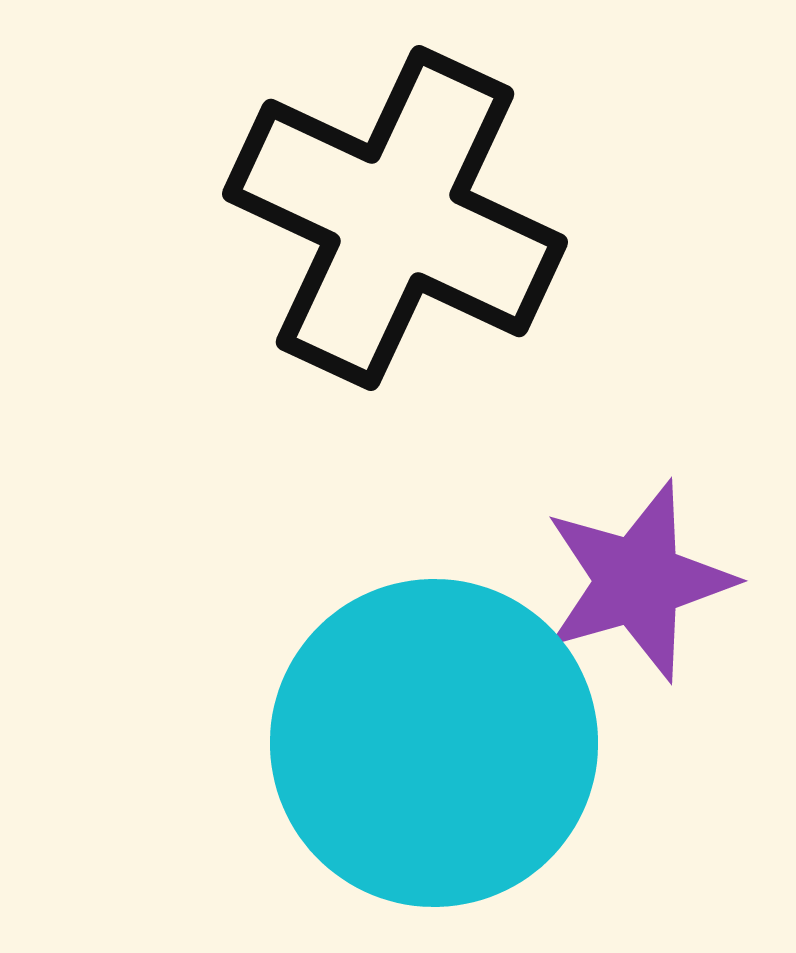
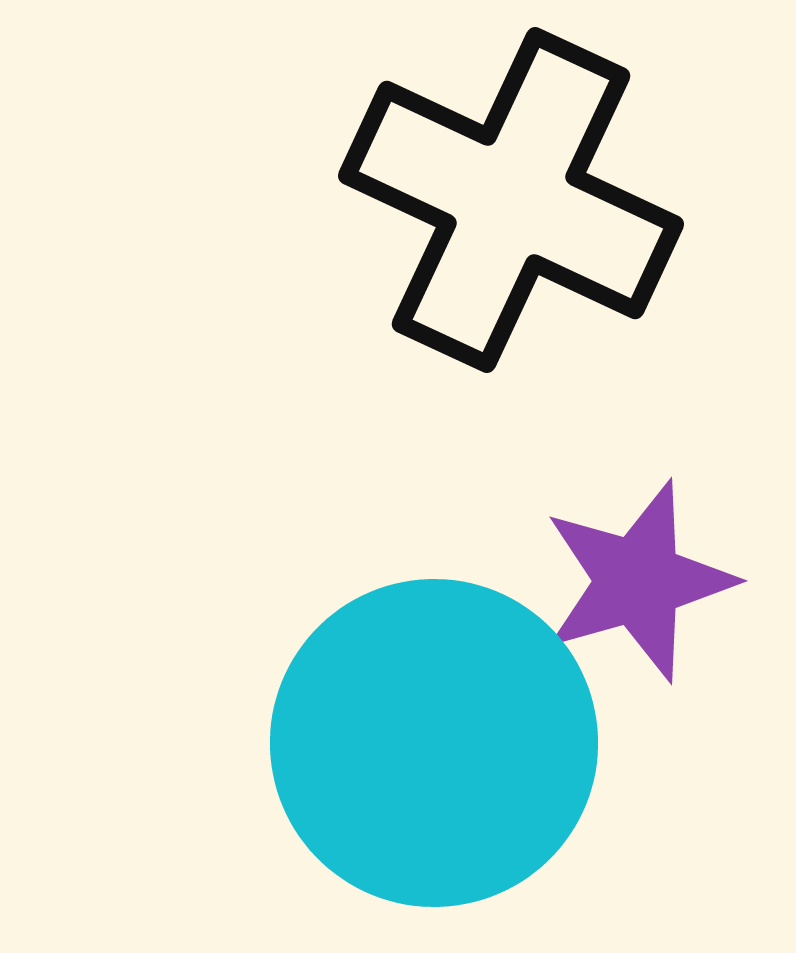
black cross: moved 116 px right, 18 px up
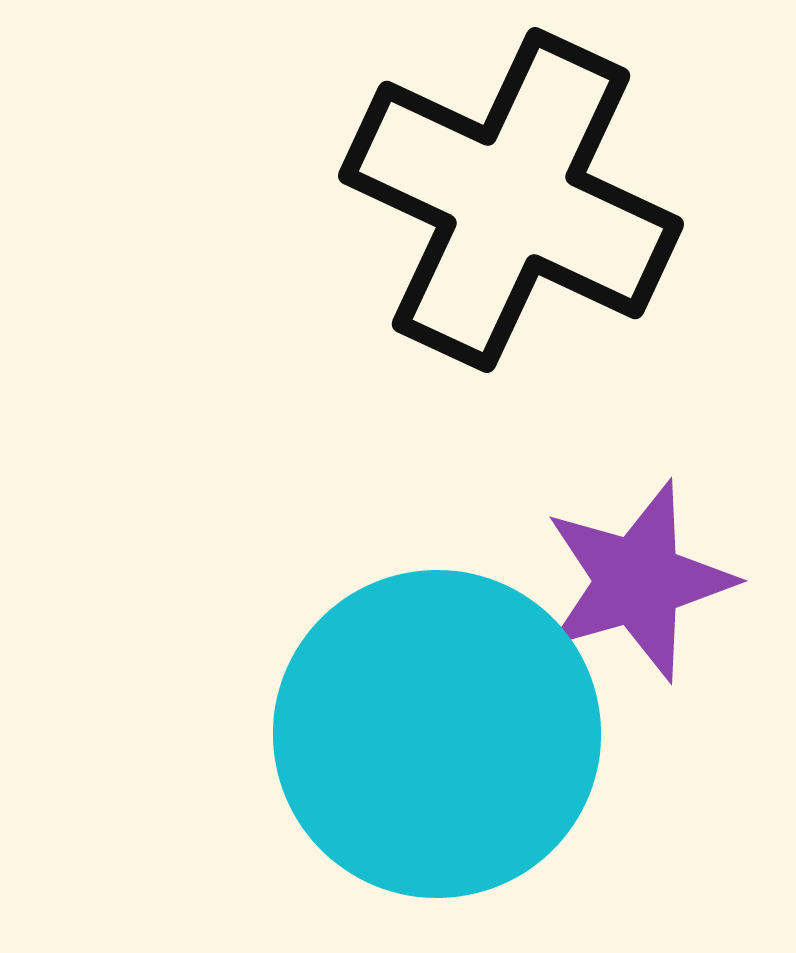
cyan circle: moved 3 px right, 9 px up
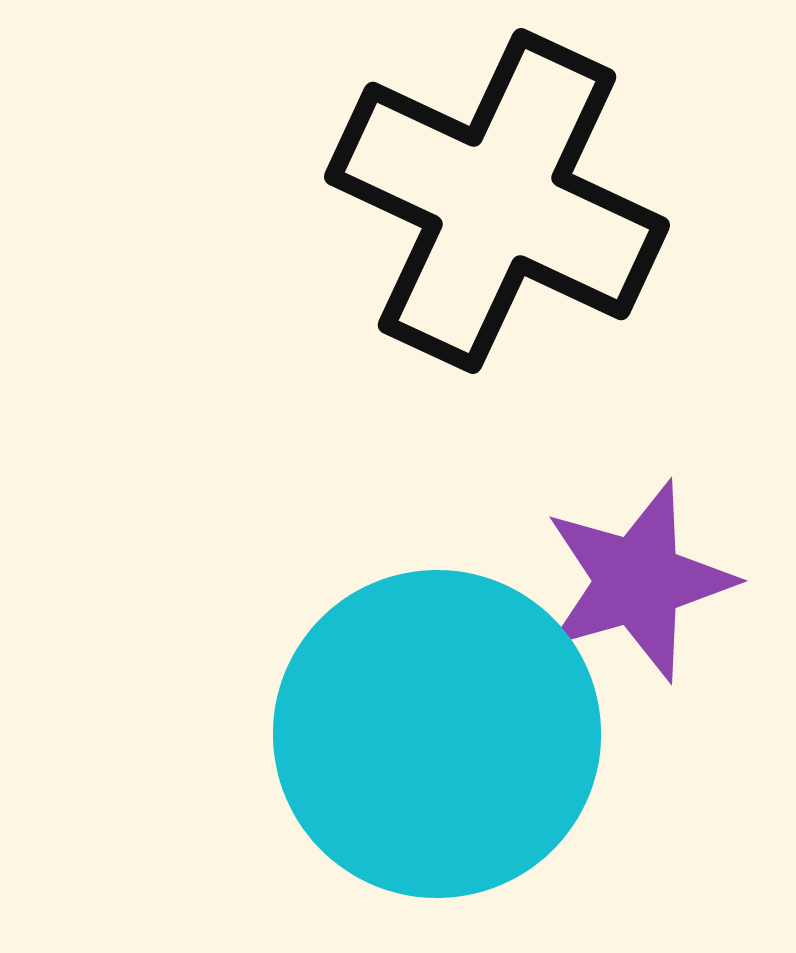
black cross: moved 14 px left, 1 px down
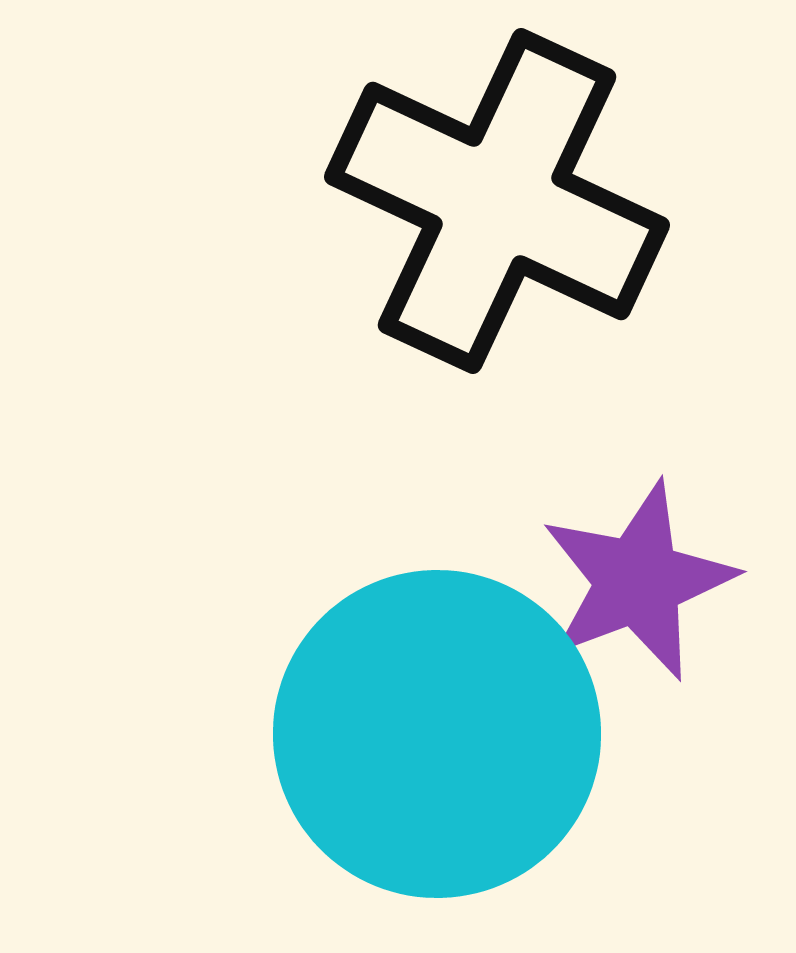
purple star: rotated 5 degrees counterclockwise
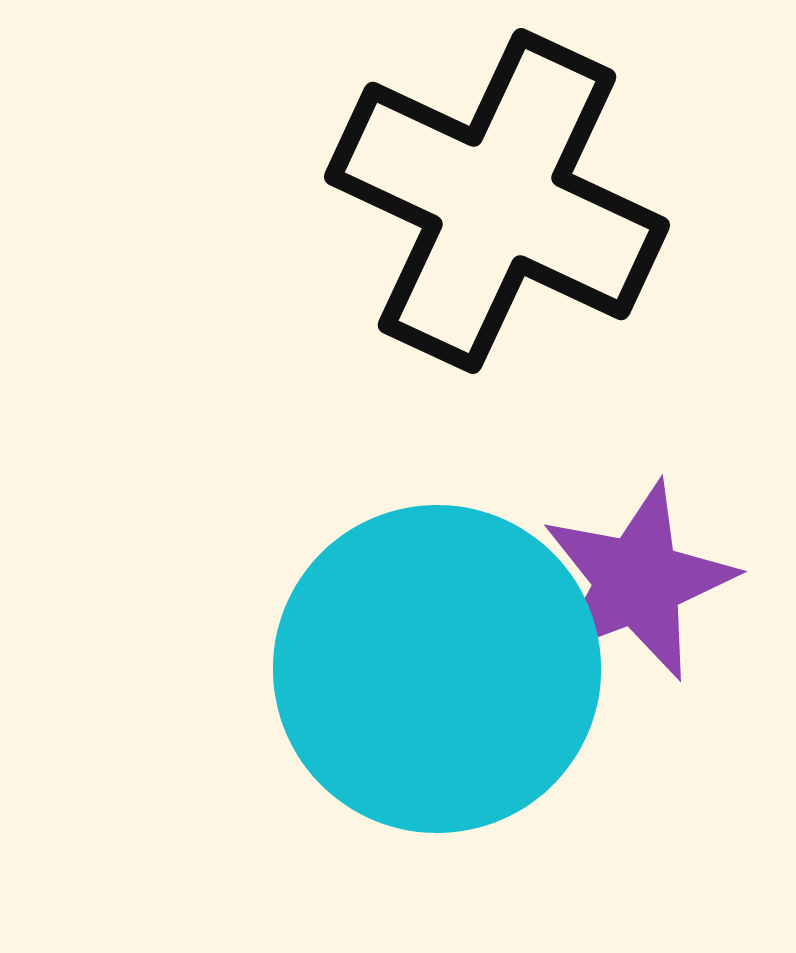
cyan circle: moved 65 px up
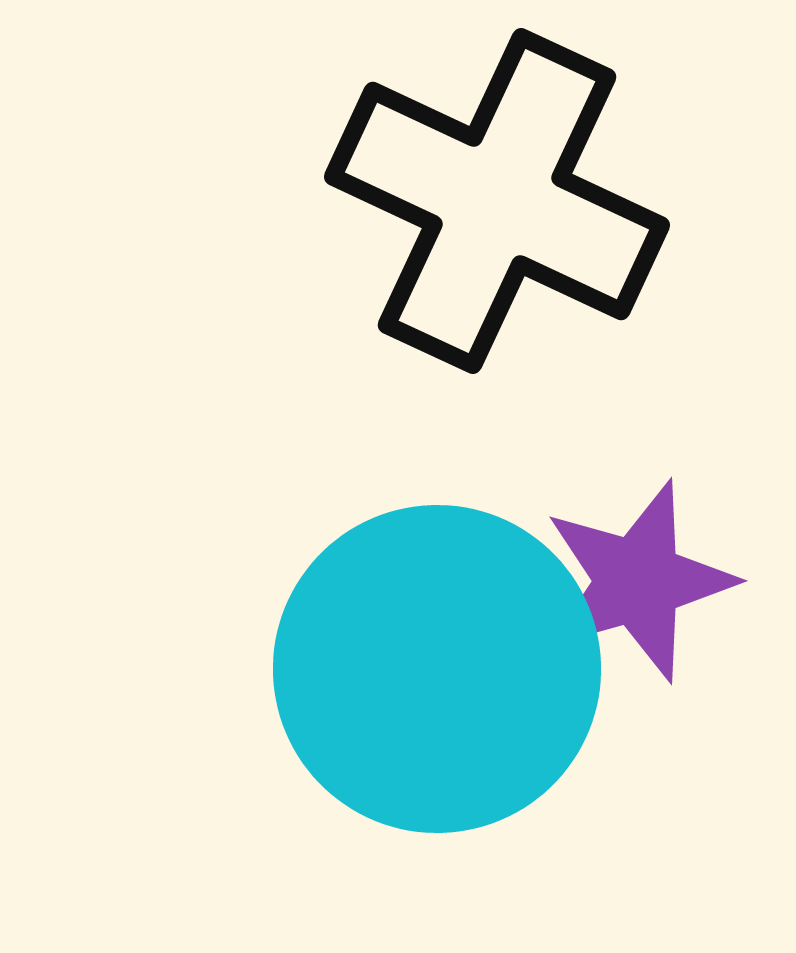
purple star: rotated 5 degrees clockwise
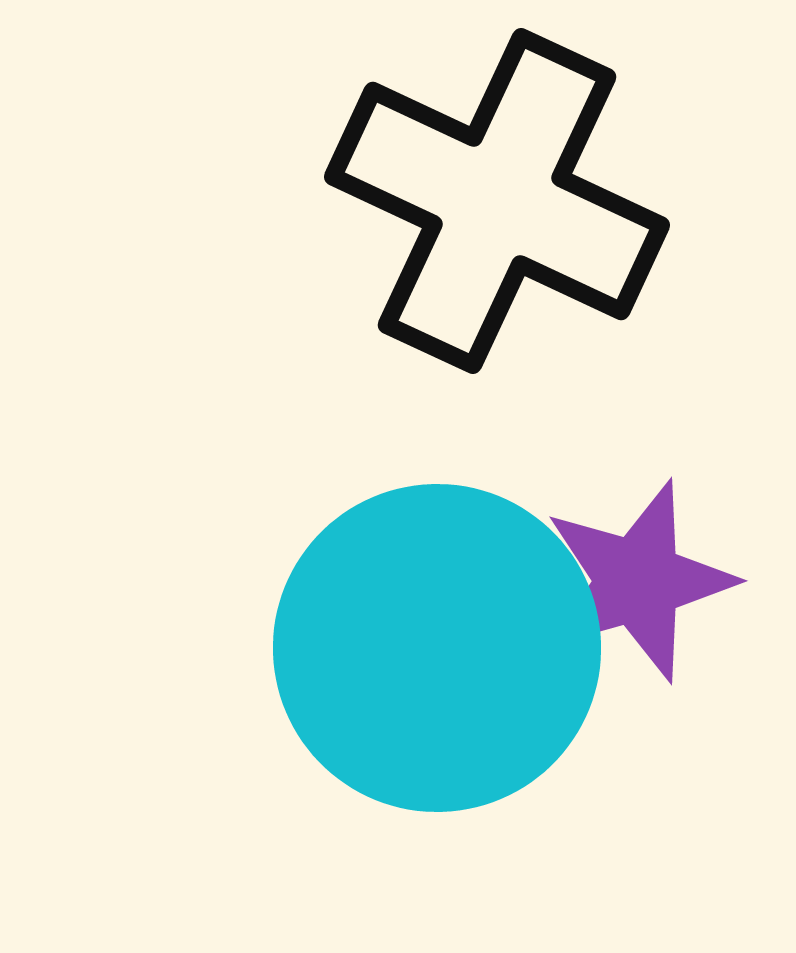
cyan circle: moved 21 px up
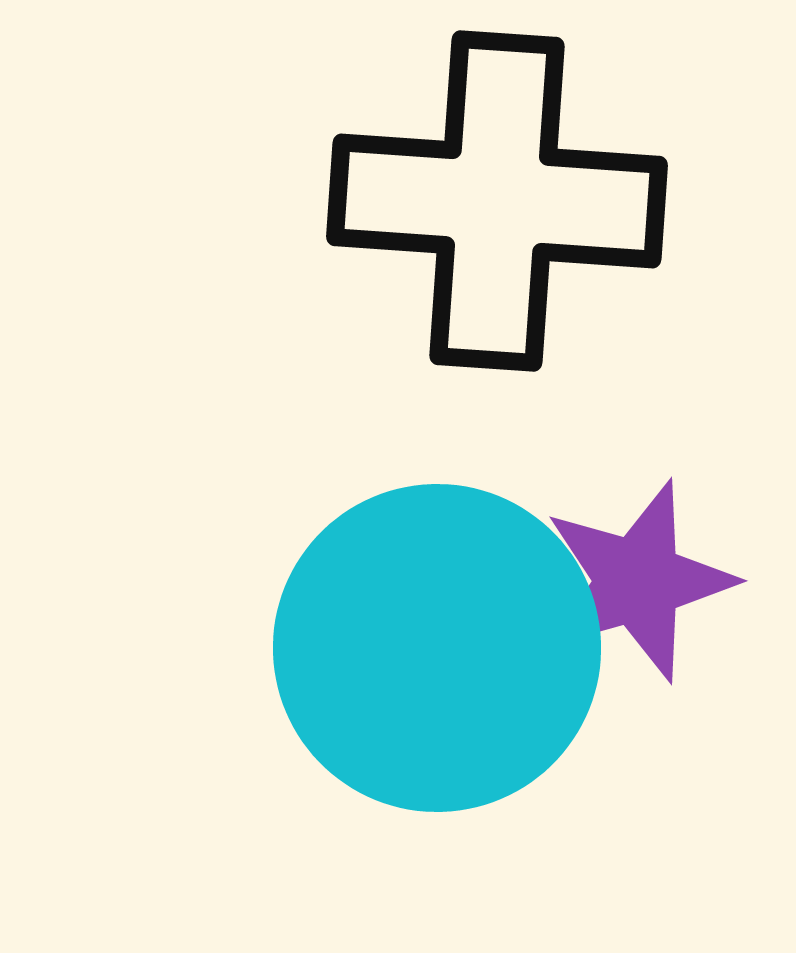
black cross: rotated 21 degrees counterclockwise
